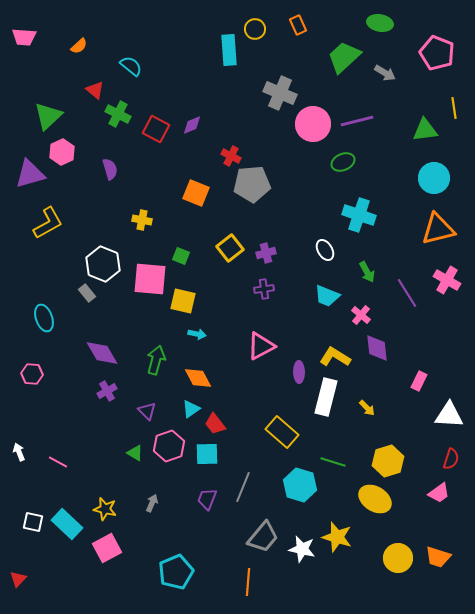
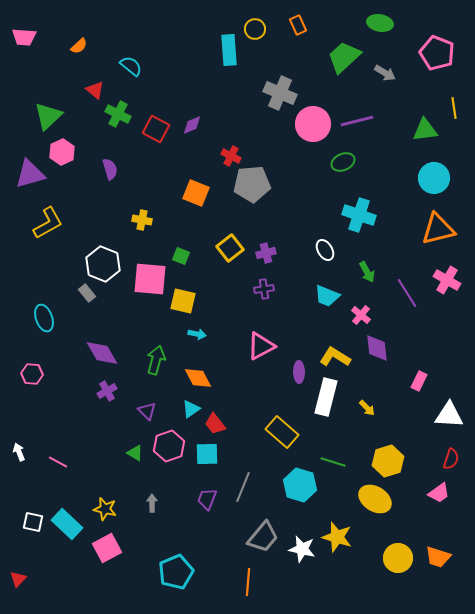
gray arrow at (152, 503): rotated 24 degrees counterclockwise
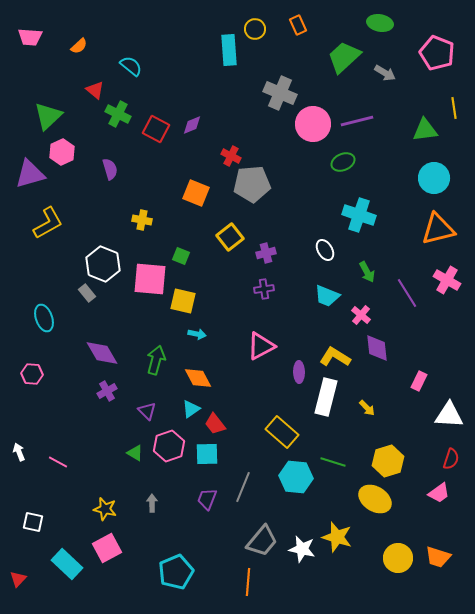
pink trapezoid at (24, 37): moved 6 px right
yellow square at (230, 248): moved 11 px up
cyan hexagon at (300, 485): moved 4 px left, 8 px up; rotated 12 degrees counterclockwise
cyan rectangle at (67, 524): moved 40 px down
gray trapezoid at (263, 537): moved 1 px left, 4 px down
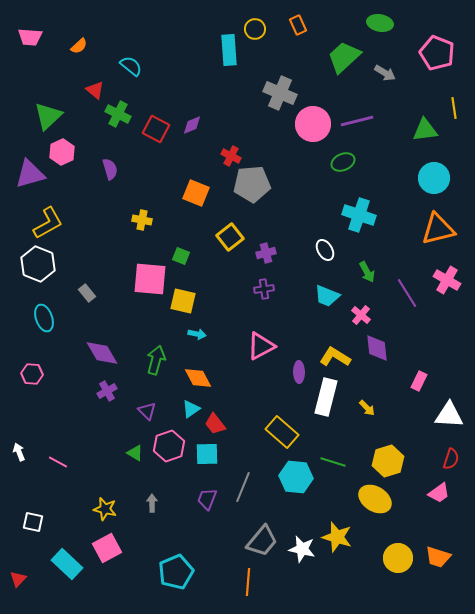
white hexagon at (103, 264): moved 65 px left
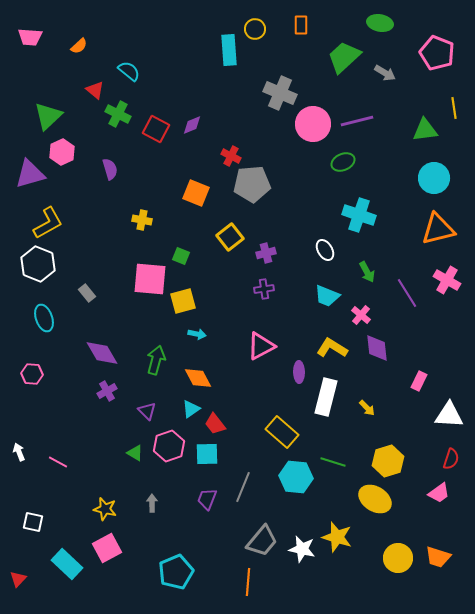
orange rectangle at (298, 25): moved 3 px right; rotated 24 degrees clockwise
cyan semicircle at (131, 66): moved 2 px left, 5 px down
yellow square at (183, 301): rotated 28 degrees counterclockwise
yellow L-shape at (335, 357): moved 3 px left, 9 px up
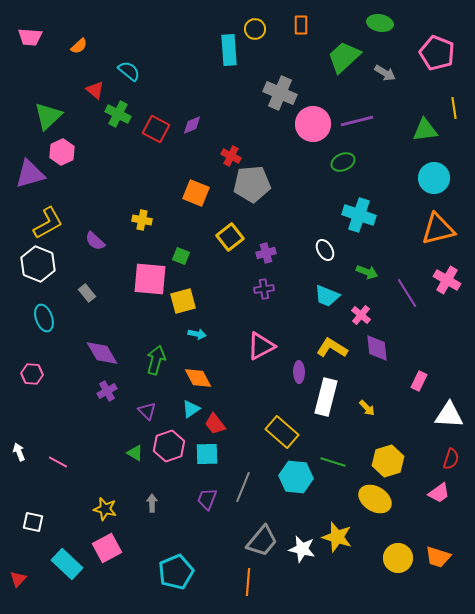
purple semicircle at (110, 169): moved 15 px left, 72 px down; rotated 150 degrees clockwise
green arrow at (367, 272): rotated 40 degrees counterclockwise
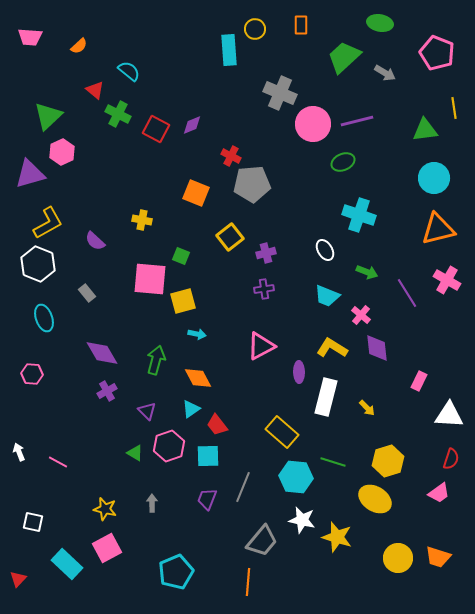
red trapezoid at (215, 424): moved 2 px right, 1 px down
cyan square at (207, 454): moved 1 px right, 2 px down
white star at (302, 549): moved 29 px up
